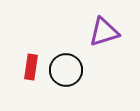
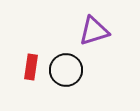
purple triangle: moved 10 px left, 1 px up
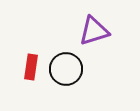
black circle: moved 1 px up
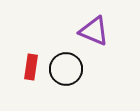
purple triangle: rotated 40 degrees clockwise
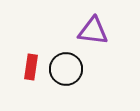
purple triangle: moved 1 px left; rotated 16 degrees counterclockwise
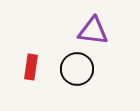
black circle: moved 11 px right
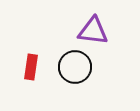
black circle: moved 2 px left, 2 px up
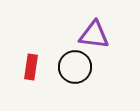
purple triangle: moved 1 px right, 4 px down
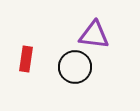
red rectangle: moved 5 px left, 8 px up
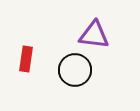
black circle: moved 3 px down
